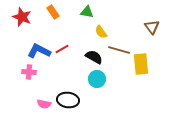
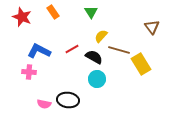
green triangle: moved 4 px right; rotated 48 degrees clockwise
yellow semicircle: moved 4 px down; rotated 80 degrees clockwise
red line: moved 10 px right
yellow rectangle: rotated 25 degrees counterclockwise
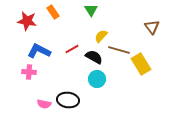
green triangle: moved 2 px up
red star: moved 5 px right, 4 px down; rotated 12 degrees counterclockwise
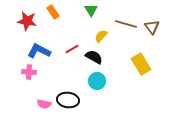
brown line: moved 7 px right, 26 px up
cyan circle: moved 2 px down
